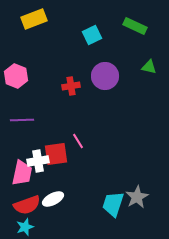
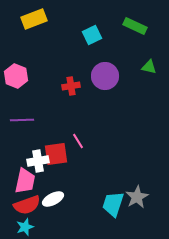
pink trapezoid: moved 3 px right, 8 px down
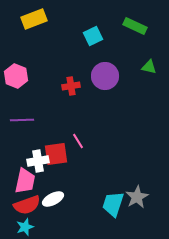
cyan square: moved 1 px right, 1 px down
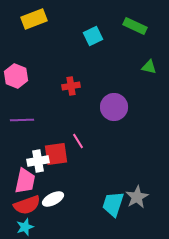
purple circle: moved 9 px right, 31 px down
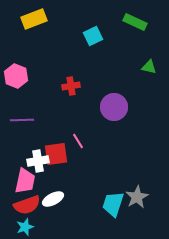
green rectangle: moved 4 px up
